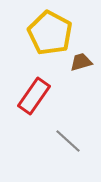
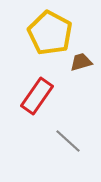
red rectangle: moved 3 px right
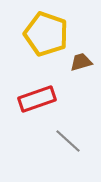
yellow pentagon: moved 4 px left, 1 px down; rotated 9 degrees counterclockwise
red rectangle: moved 3 px down; rotated 36 degrees clockwise
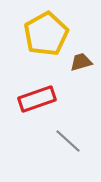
yellow pentagon: rotated 24 degrees clockwise
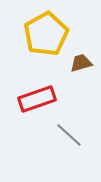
brown trapezoid: moved 1 px down
gray line: moved 1 px right, 6 px up
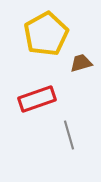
gray line: rotated 32 degrees clockwise
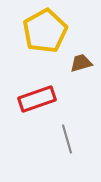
yellow pentagon: moved 1 px left, 3 px up
gray line: moved 2 px left, 4 px down
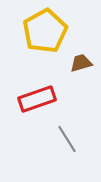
gray line: rotated 16 degrees counterclockwise
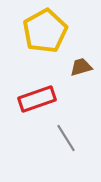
brown trapezoid: moved 4 px down
gray line: moved 1 px left, 1 px up
